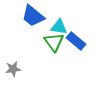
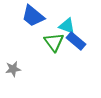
cyan triangle: moved 8 px right, 1 px up; rotated 12 degrees clockwise
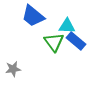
cyan triangle: rotated 18 degrees counterclockwise
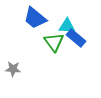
blue trapezoid: moved 2 px right, 2 px down
blue rectangle: moved 3 px up
gray star: rotated 14 degrees clockwise
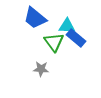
gray star: moved 28 px right
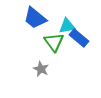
cyan triangle: rotated 12 degrees counterclockwise
blue rectangle: moved 3 px right
gray star: rotated 21 degrees clockwise
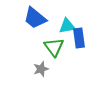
blue rectangle: rotated 42 degrees clockwise
green triangle: moved 5 px down
gray star: rotated 28 degrees clockwise
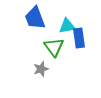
blue trapezoid: rotated 30 degrees clockwise
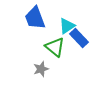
cyan triangle: rotated 24 degrees counterclockwise
blue rectangle: rotated 36 degrees counterclockwise
green triangle: moved 1 px right; rotated 15 degrees counterclockwise
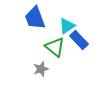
blue rectangle: moved 2 px down
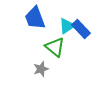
blue rectangle: moved 2 px right, 11 px up
